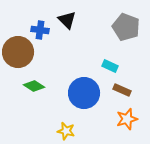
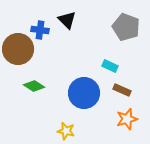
brown circle: moved 3 px up
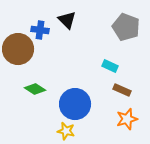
green diamond: moved 1 px right, 3 px down
blue circle: moved 9 px left, 11 px down
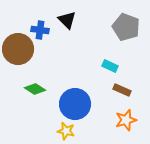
orange star: moved 1 px left, 1 px down
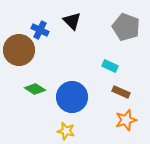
black triangle: moved 5 px right, 1 px down
blue cross: rotated 18 degrees clockwise
brown circle: moved 1 px right, 1 px down
brown rectangle: moved 1 px left, 2 px down
blue circle: moved 3 px left, 7 px up
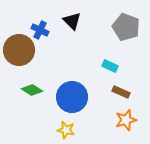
green diamond: moved 3 px left, 1 px down
yellow star: moved 1 px up
